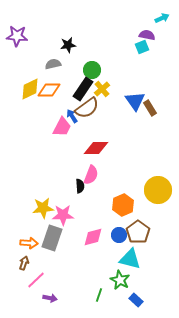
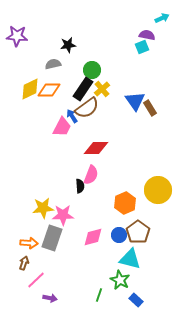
orange hexagon: moved 2 px right, 2 px up
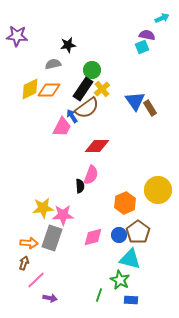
red diamond: moved 1 px right, 2 px up
blue rectangle: moved 5 px left; rotated 40 degrees counterclockwise
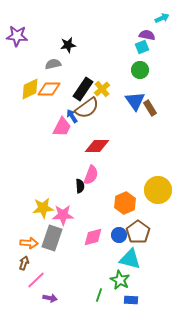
green circle: moved 48 px right
orange diamond: moved 1 px up
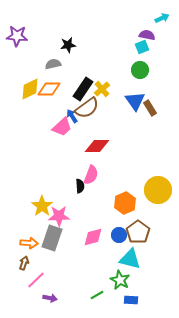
pink trapezoid: rotated 20 degrees clockwise
yellow star: moved 1 px left, 2 px up; rotated 30 degrees counterclockwise
pink star: moved 4 px left, 1 px down
green line: moved 2 px left; rotated 40 degrees clockwise
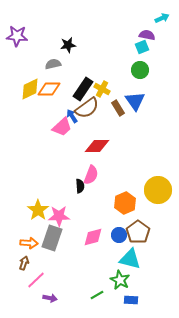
yellow cross: rotated 21 degrees counterclockwise
brown rectangle: moved 32 px left
yellow star: moved 4 px left, 4 px down
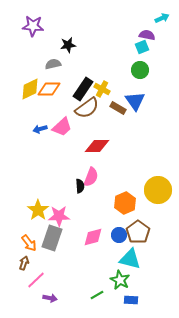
purple star: moved 16 px right, 10 px up
brown rectangle: rotated 28 degrees counterclockwise
blue arrow: moved 32 px left, 13 px down; rotated 72 degrees counterclockwise
pink semicircle: moved 2 px down
orange arrow: rotated 48 degrees clockwise
